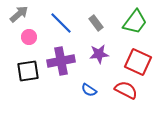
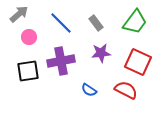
purple star: moved 2 px right, 1 px up
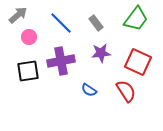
gray arrow: moved 1 px left, 1 px down
green trapezoid: moved 1 px right, 3 px up
red semicircle: moved 1 px down; rotated 30 degrees clockwise
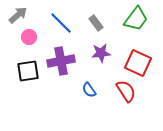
red square: moved 1 px down
blue semicircle: rotated 21 degrees clockwise
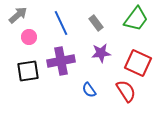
blue line: rotated 20 degrees clockwise
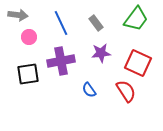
gray arrow: rotated 48 degrees clockwise
black square: moved 3 px down
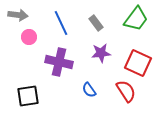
purple cross: moved 2 px left, 1 px down; rotated 24 degrees clockwise
black square: moved 22 px down
